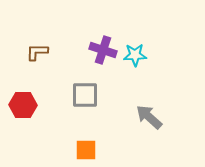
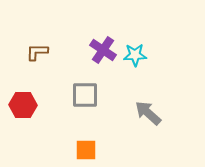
purple cross: rotated 16 degrees clockwise
gray arrow: moved 1 px left, 4 px up
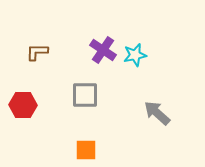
cyan star: rotated 10 degrees counterclockwise
gray arrow: moved 9 px right
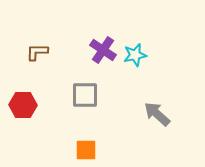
gray arrow: moved 1 px down
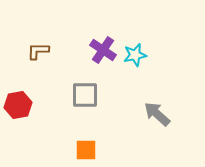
brown L-shape: moved 1 px right, 1 px up
red hexagon: moved 5 px left; rotated 12 degrees counterclockwise
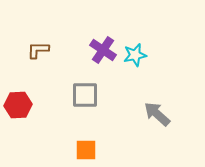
brown L-shape: moved 1 px up
red hexagon: rotated 8 degrees clockwise
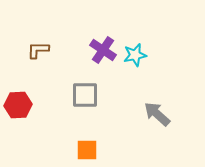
orange square: moved 1 px right
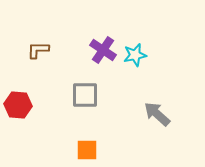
red hexagon: rotated 8 degrees clockwise
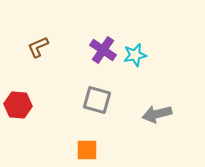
brown L-shape: moved 3 px up; rotated 25 degrees counterclockwise
gray square: moved 12 px right, 5 px down; rotated 16 degrees clockwise
gray arrow: rotated 56 degrees counterclockwise
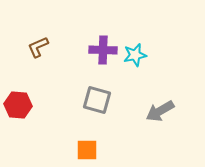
purple cross: rotated 32 degrees counterclockwise
gray arrow: moved 3 px right, 3 px up; rotated 16 degrees counterclockwise
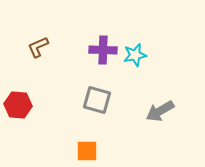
orange square: moved 1 px down
